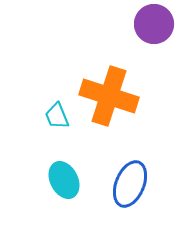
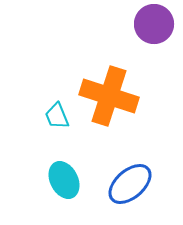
blue ellipse: rotated 27 degrees clockwise
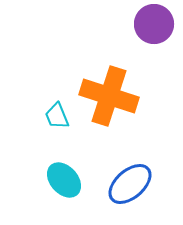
cyan ellipse: rotated 15 degrees counterclockwise
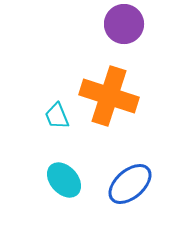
purple circle: moved 30 px left
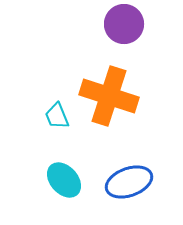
blue ellipse: moved 1 px left, 2 px up; rotated 21 degrees clockwise
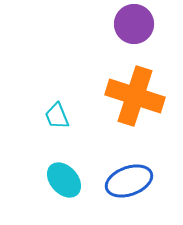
purple circle: moved 10 px right
orange cross: moved 26 px right
blue ellipse: moved 1 px up
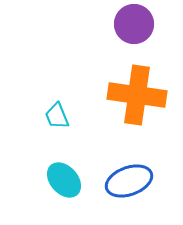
orange cross: moved 2 px right, 1 px up; rotated 10 degrees counterclockwise
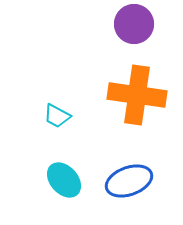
cyan trapezoid: rotated 40 degrees counterclockwise
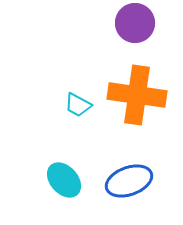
purple circle: moved 1 px right, 1 px up
cyan trapezoid: moved 21 px right, 11 px up
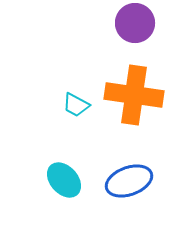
orange cross: moved 3 px left
cyan trapezoid: moved 2 px left
